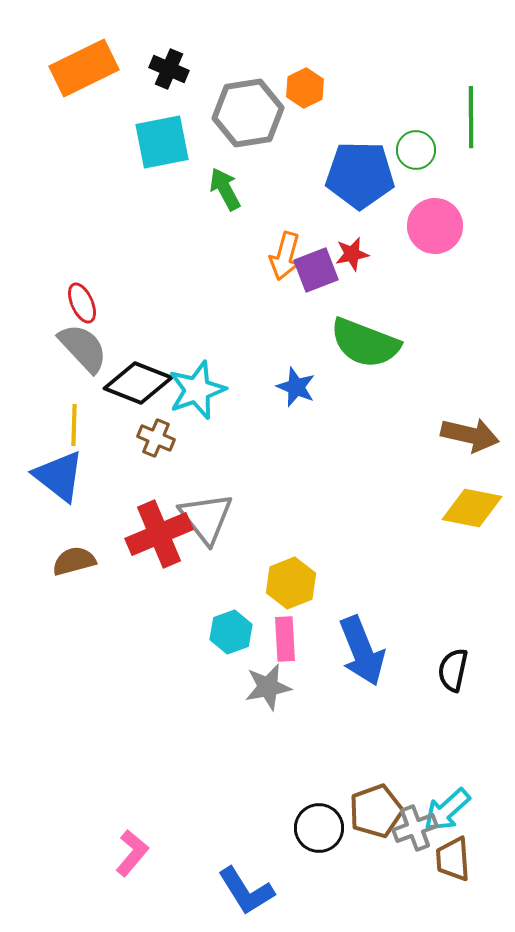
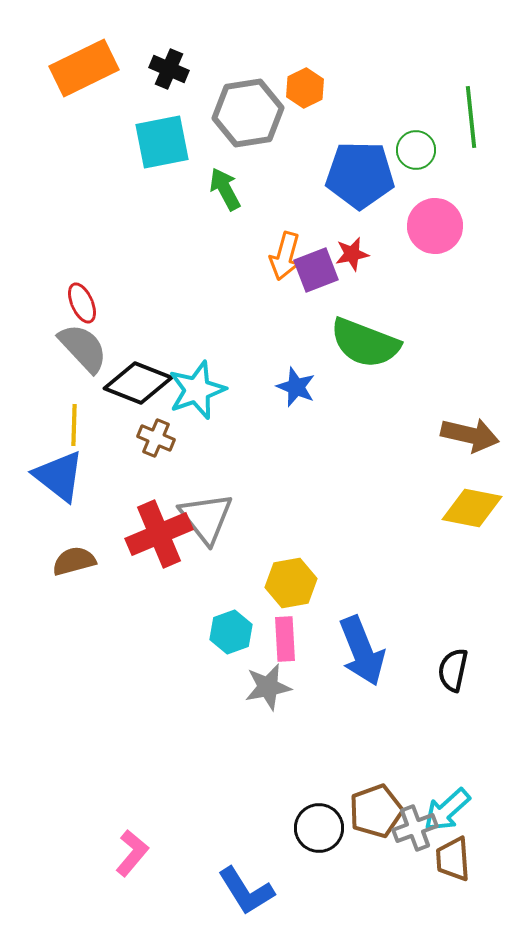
green line: rotated 6 degrees counterclockwise
yellow hexagon: rotated 12 degrees clockwise
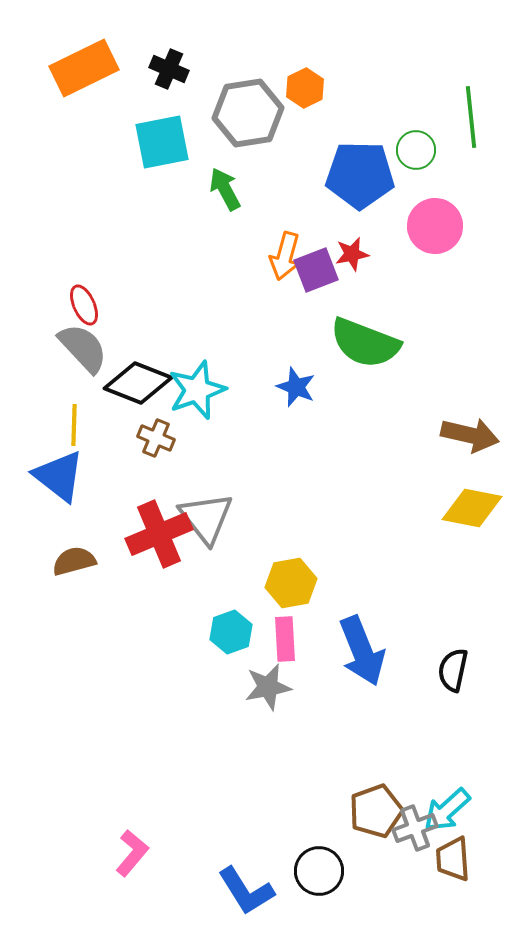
red ellipse: moved 2 px right, 2 px down
black circle: moved 43 px down
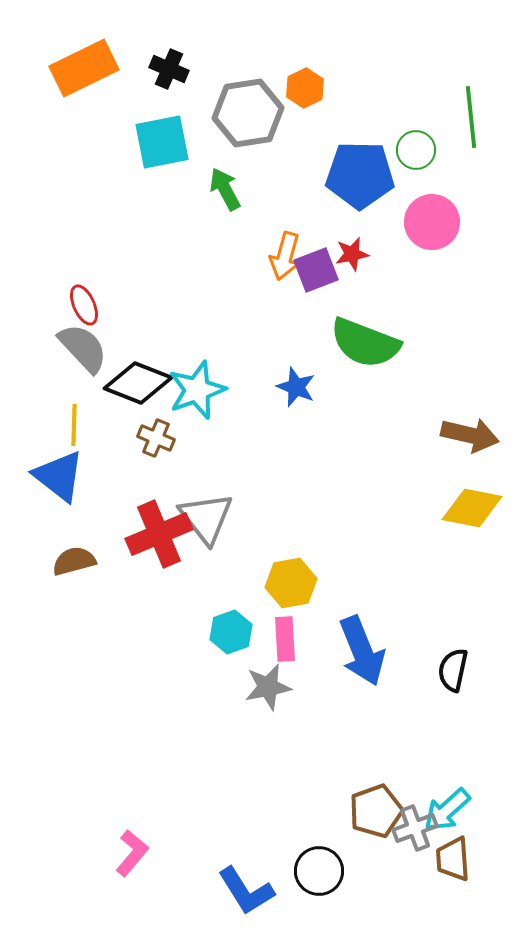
pink circle: moved 3 px left, 4 px up
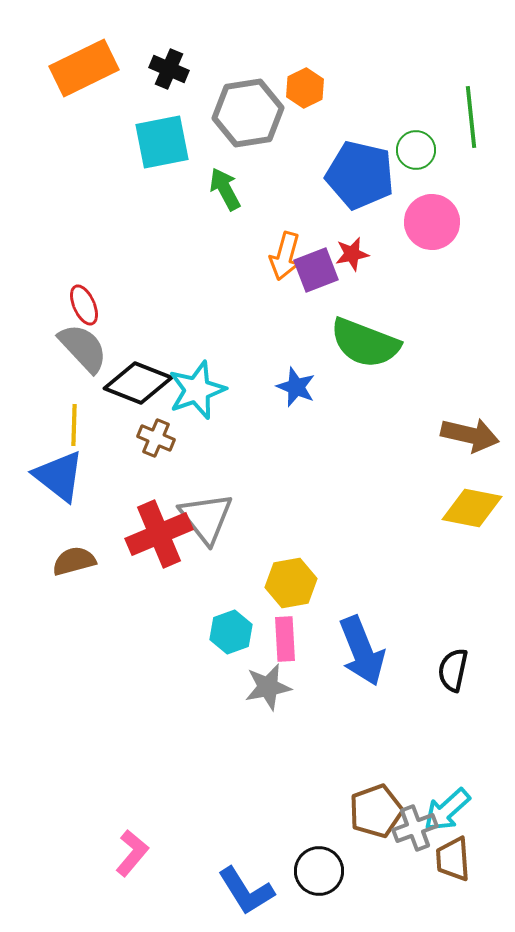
blue pentagon: rotated 12 degrees clockwise
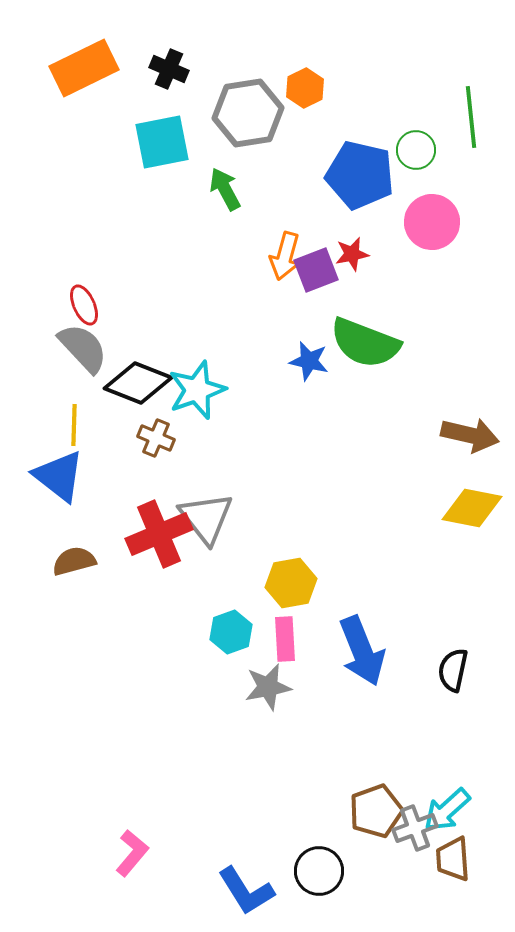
blue star: moved 13 px right, 26 px up; rotated 9 degrees counterclockwise
